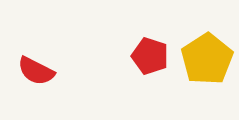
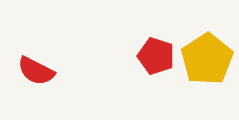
red pentagon: moved 6 px right
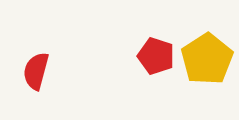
red semicircle: rotated 78 degrees clockwise
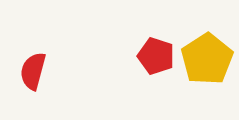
red semicircle: moved 3 px left
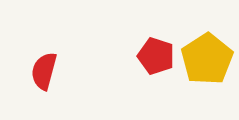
red semicircle: moved 11 px right
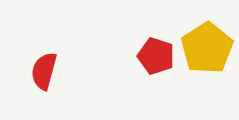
yellow pentagon: moved 11 px up
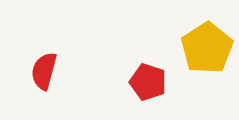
red pentagon: moved 8 px left, 26 px down
